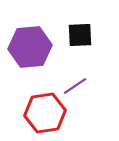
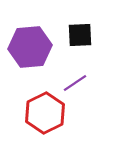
purple line: moved 3 px up
red hexagon: rotated 18 degrees counterclockwise
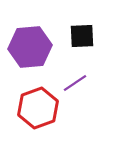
black square: moved 2 px right, 1 px down
red hexagon: moved 7 px left, 5 px up; rotated 6 degrees clockwise
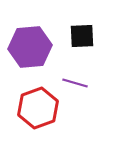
purple line: rotated 50 degrees clockwise
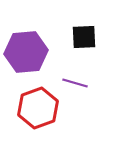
black square: moved 2 px right, 1 px down
purple hexagon: moved 4 px left, 5 px down
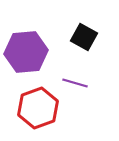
black square: rotated 32 degrees clockwise
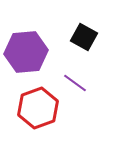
purple line: rotated 20 degrees clockwise
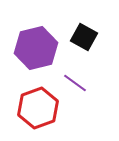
purple hexagon: moved 10 px right, 4 px up; rotated 9 degrees counterclockwise
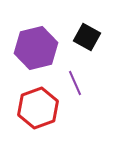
black square: moved 3 px right
purple line: rotated 30 degrees clockwise
